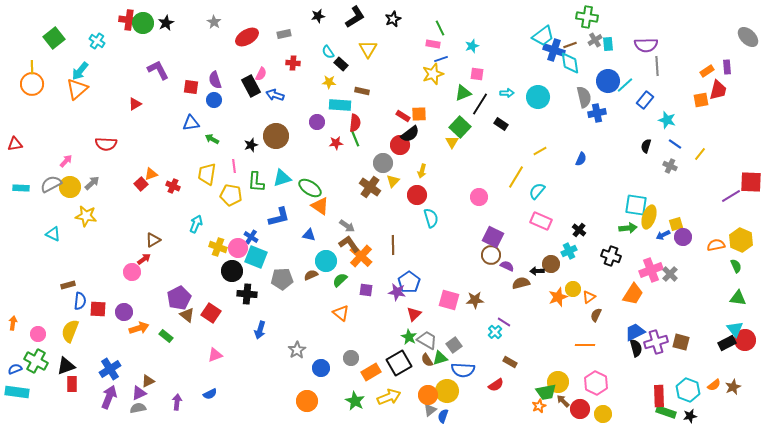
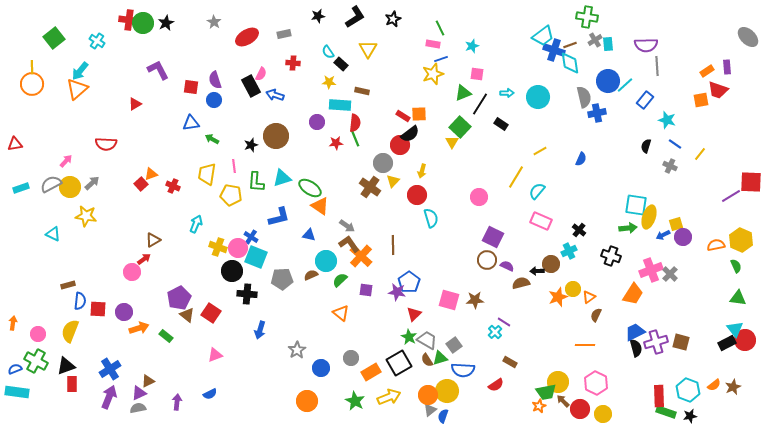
red trapezoid at (718, 90): rotated 95 degrees clockwise
cyan rectangle at (21, 188): rotated 21 degrees counterclockwise
brown circle at (491, 255): moved 4 px left, 5 px down
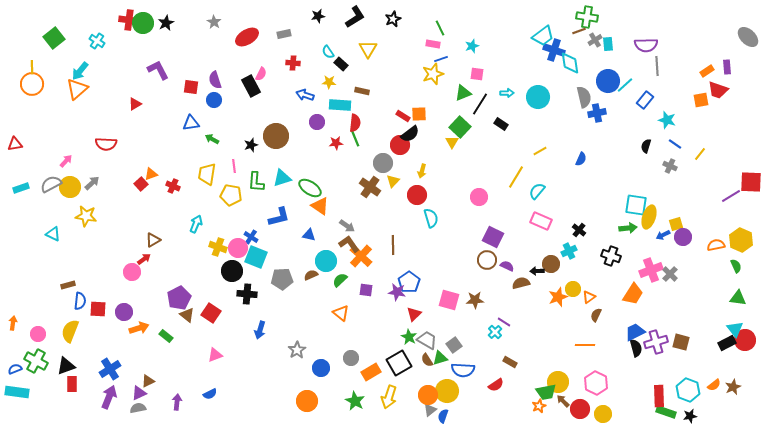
brown line at (570, 45): moved 9 px right, 14 px up
blue arrow at (275, 95): moved 30 px right
yellow arrow at (389, 397): rotated 130 degrees clockwise
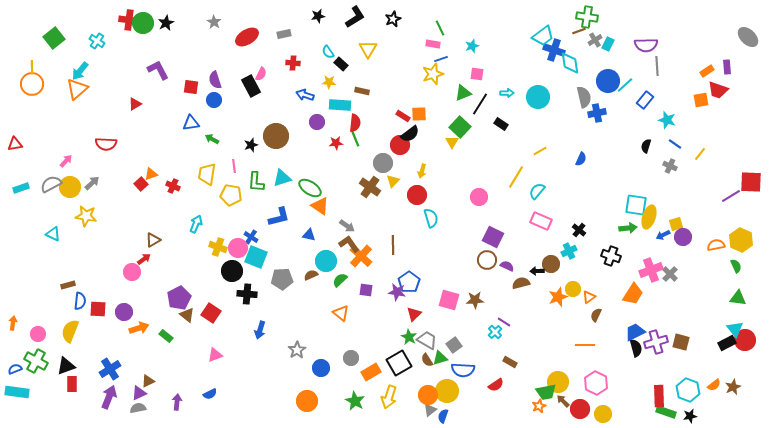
cyan rectangle at (608, 44): rotated 32 degrees clockwise
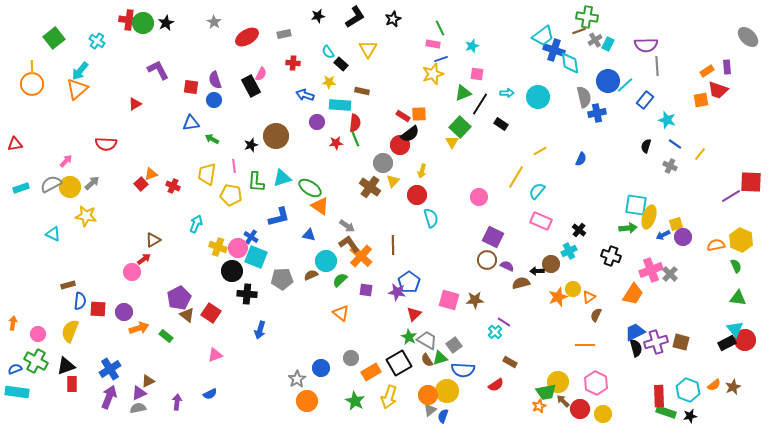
gray star at (297, 350): moved 29 px down
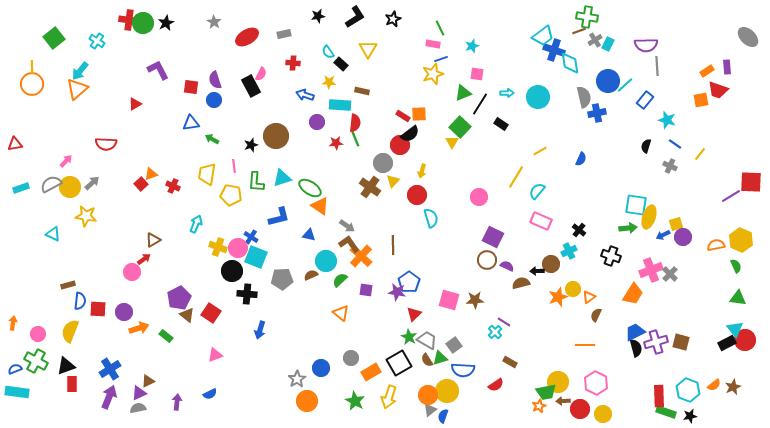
brown arrow at (563, 401): rotated 48 degrees counterclockwise
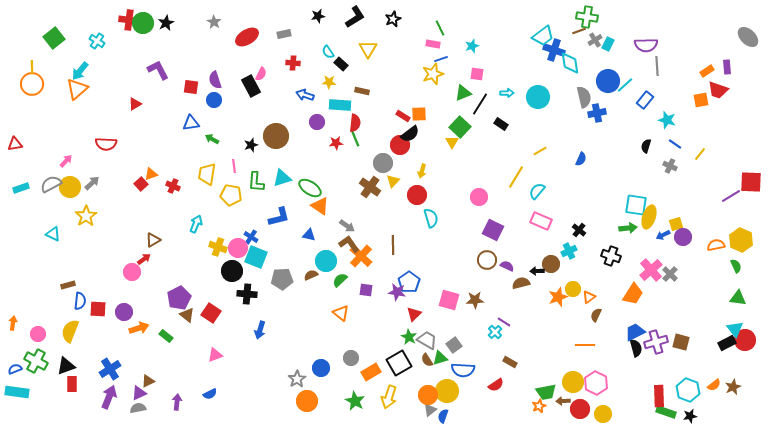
yellow star at (86, 216): rotated 30 degrees clockwise
purple square at (493, 237): moved 7 px up
pink cross at (651, 270): rotated 20 degrees counterclockwise
yellow circle at (558, 382): moved 15 px right
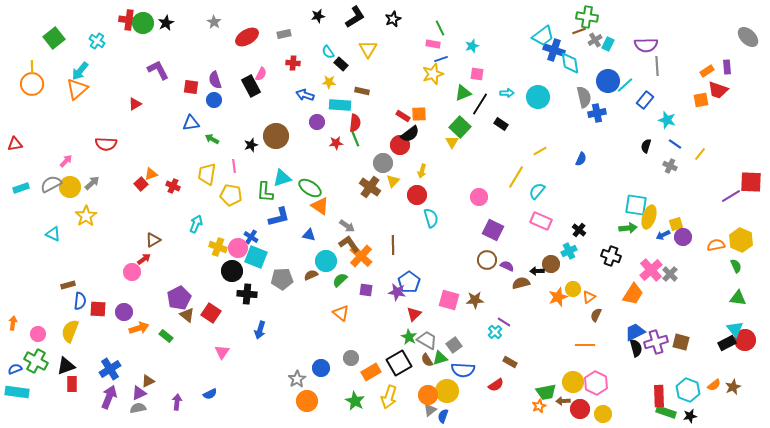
green L-shape at (256, 182): moved 9 px right, 10 px down
pink triangle at (215, 355): moved 7 px right, 3 px up; rotated 35 degrees counterclockwise
